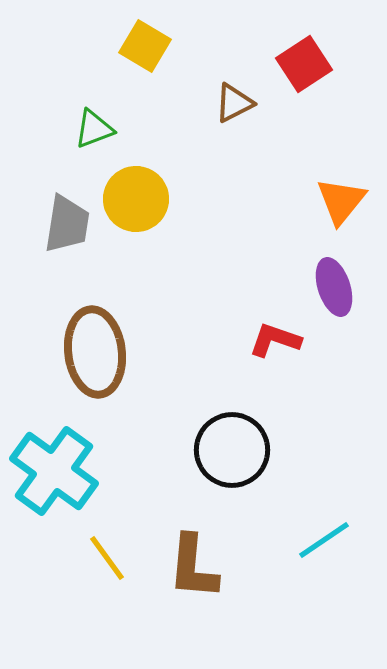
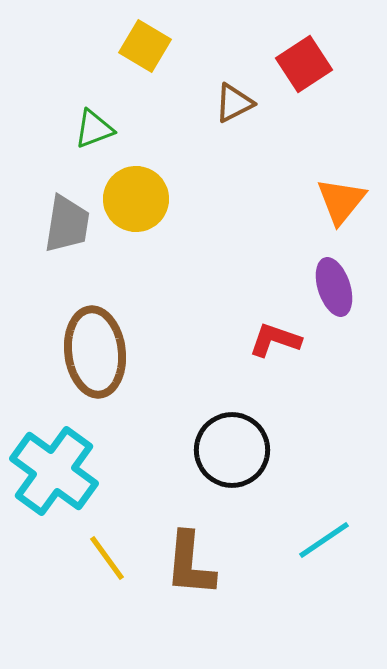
brown L-shape: moved 3 px left, 3 px up
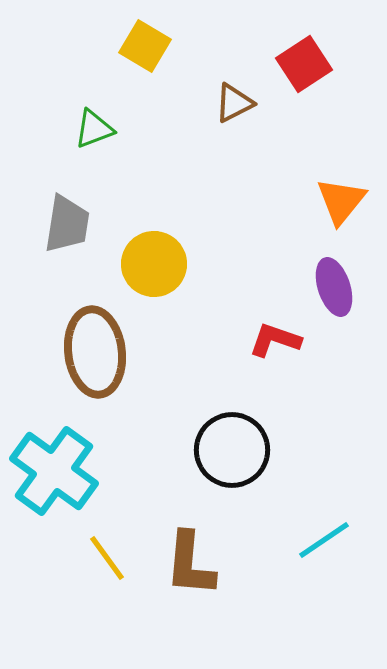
yellow circle: moved 18 px right, 65 px down
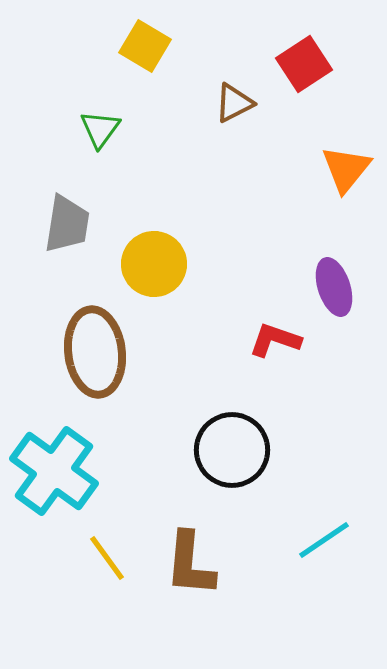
green triangle: moved 6 px right; rotated 33 degrees counterclockwise
orange triangle: moved 5 px right, 32 px up
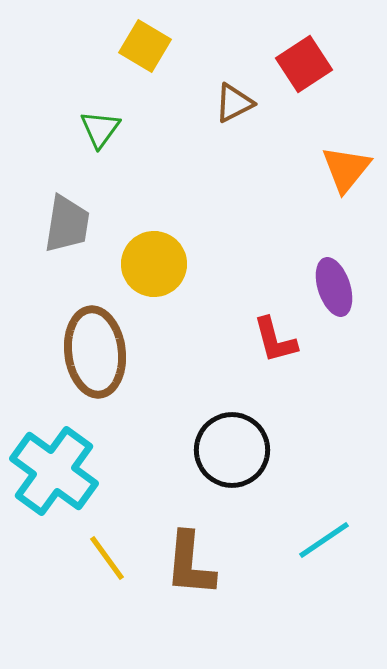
red L-shape: rotated 124 degrees counterclockwise
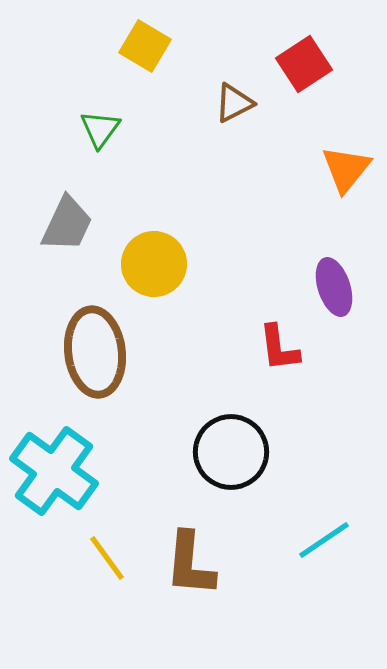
gray trapezoid: rotated 16 degrees clockwise
red L-shape: moved 4 px right, 8 px down; rotated 8 degrees clockwise
black circle: moved 1 px left, 2 px down
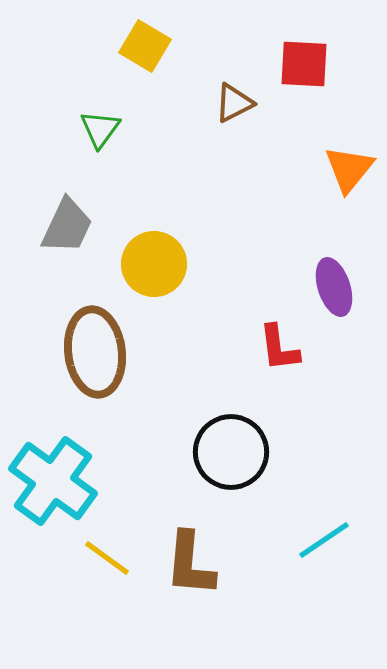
red square: rotated 36 degrees clockwise
orange triangle: moved 3 px right
gray trapezoid: moved 2 px down
cyan cross: moved 1 px left, 10 px down
yellow line: rotated 18 degrees counterclockwise
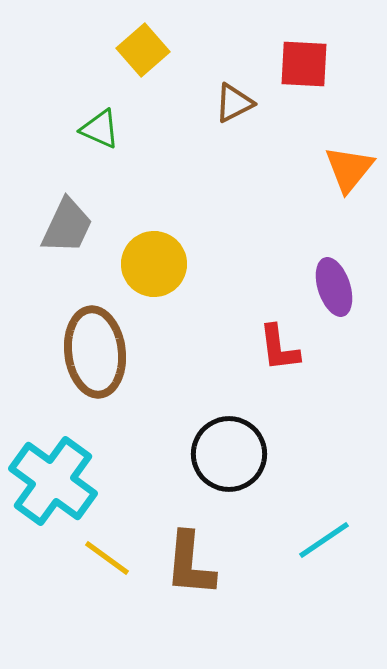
yellow square: moved 2 px left, 4 px down; rotated 18 degrees clockwise
green triangle: rotated 42 degrees counterclockwise
black circle: moved 2 px left, 2 px down
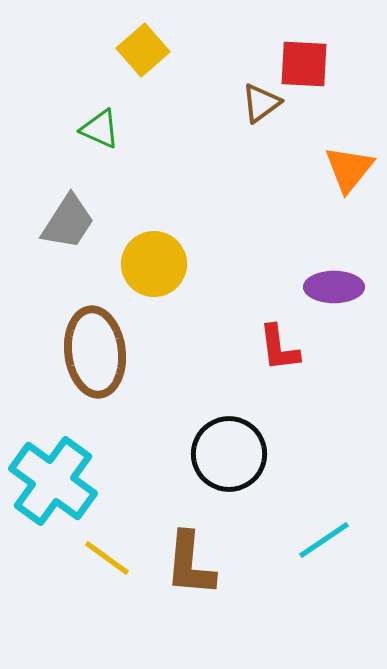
brown triangle: moved 27 px right; rotated 9 degrees counterclockwise
gray trapezoid: moved 1 px right, 4 px up; rotated 8 degrees clockwise
purple ellipse: rotated 72 degrees counterclockwise
